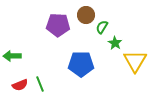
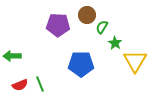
brown circle: moved 1 px right
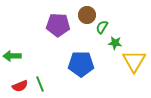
green star: rotated 24 degrees counterclockwise
yellow triangle: moved 1 px left
red semicircle: moved 1 px down
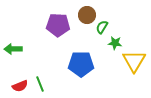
green arrow: moved 1 px right, 7 px up
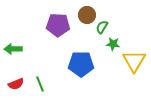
green star: moved 2 px left, 1 px down
red semicircle: moved 4 px left, 2 px up
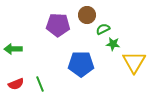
green semicircle: moved 1 px right, 2 px down; rotated 32 degrees clockwise
yellow triangle: moved 1 px down
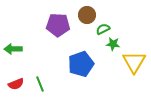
blue pentagon: rotated 20 degrees counterclockwise
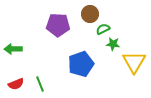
brown circle: moved 3 px right, 1 px up
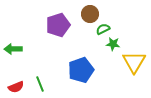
purple pentagon: rotated 20 degrees counterclockwise
blue pentagon: moved 6 px down
red semicircle: moved 3 px down
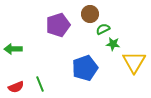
blue pentagon: moved 4 px right, 2 px up
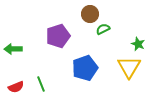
purple pentagon: moved 11 px down
green star: moved 25 px right; rotated 16 degrees clockwise
yellow triangle: moved 5 px left, 5 px down
green line: moved 1 px right
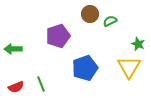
green semicircle: moved 7 px right, 8 px up
